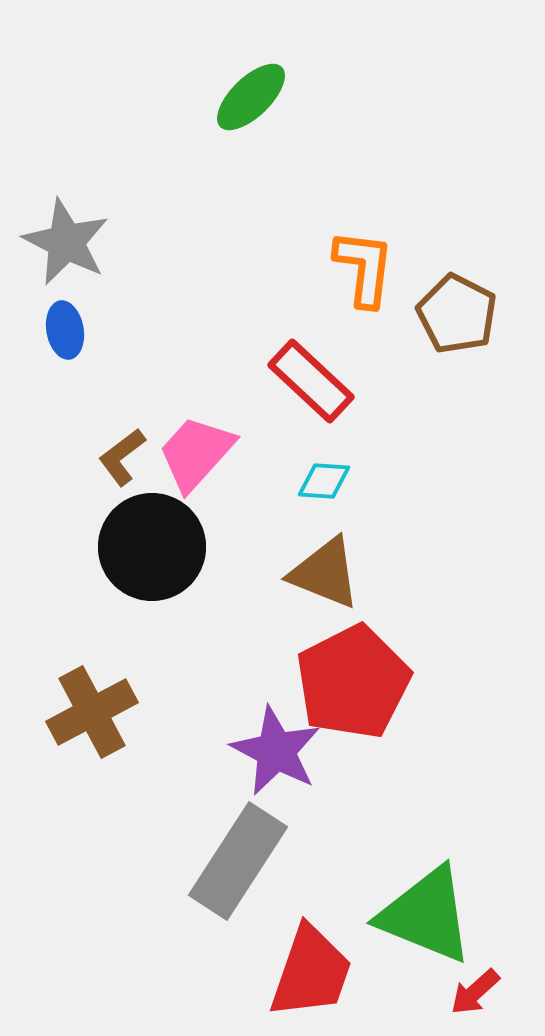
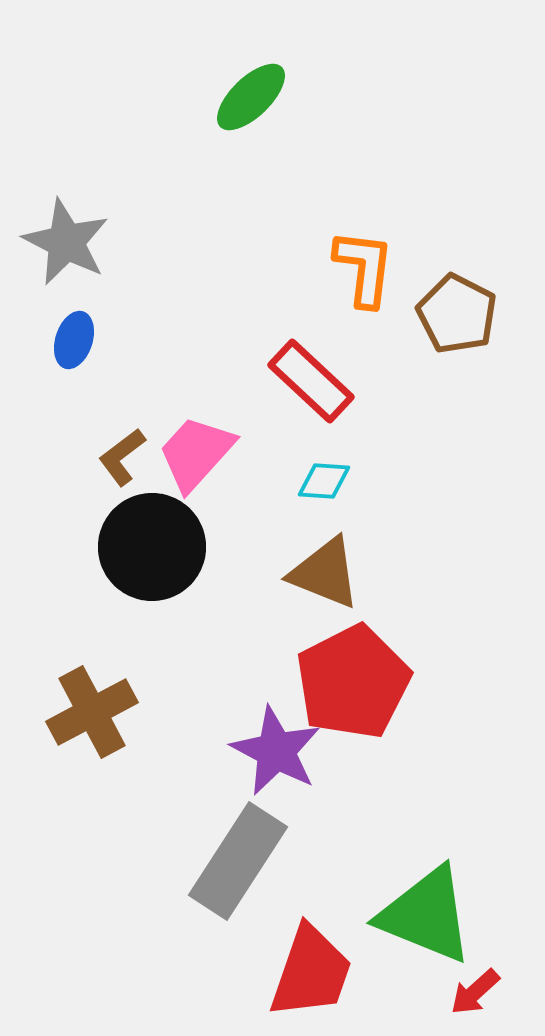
blue ellipse: moved 9 px right, 10 px down; rotated 28 degrees clockwise
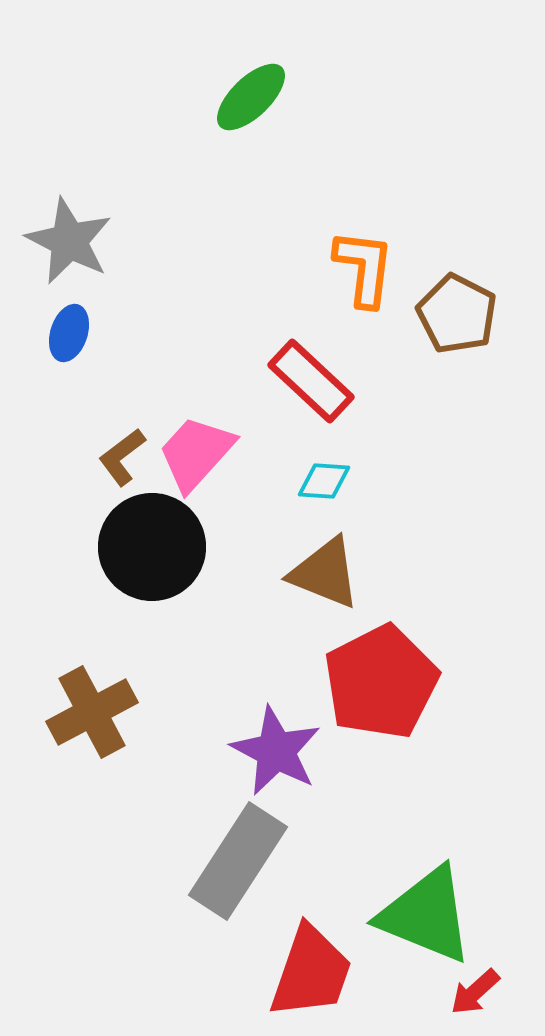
gray star: moved 3 px right, 1 px up
blue ellipse: moved 5 px left, 7 px up
red pentagon: moved 28 px right
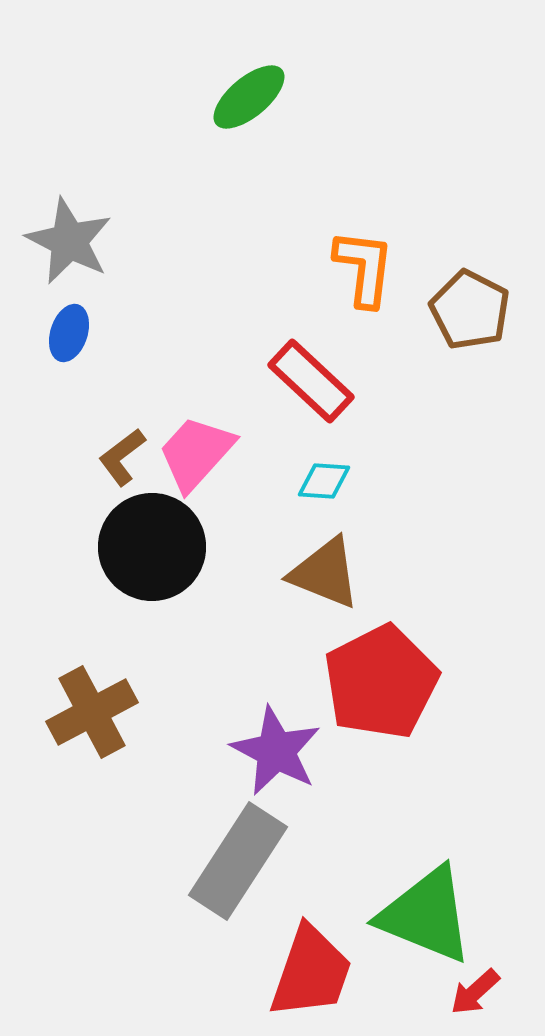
green ellipse: moved 2 px left; rotated 4 degrees clockwise
brown pentagon: moved 13 px right, 4 px up
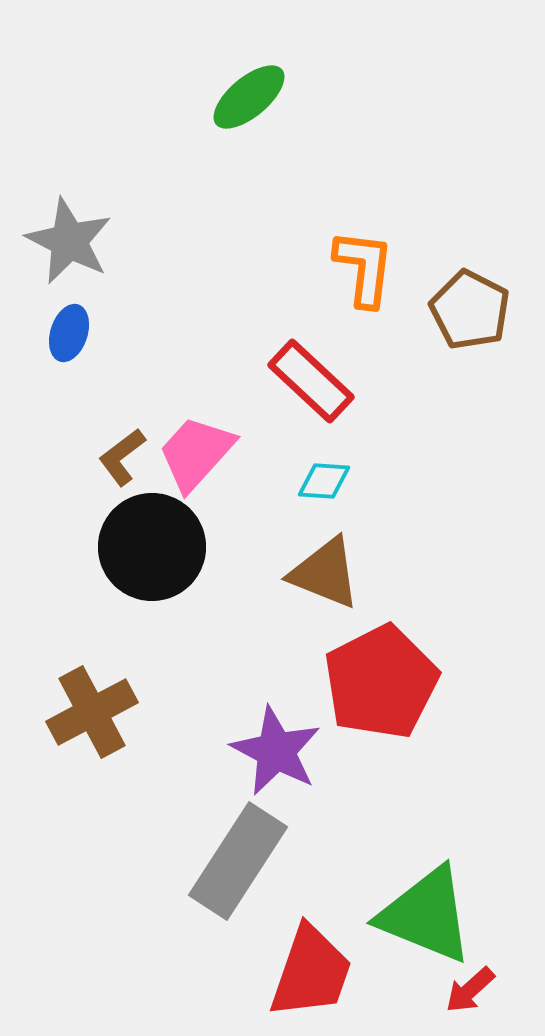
red arrow: moved 5 px left, 2 px up
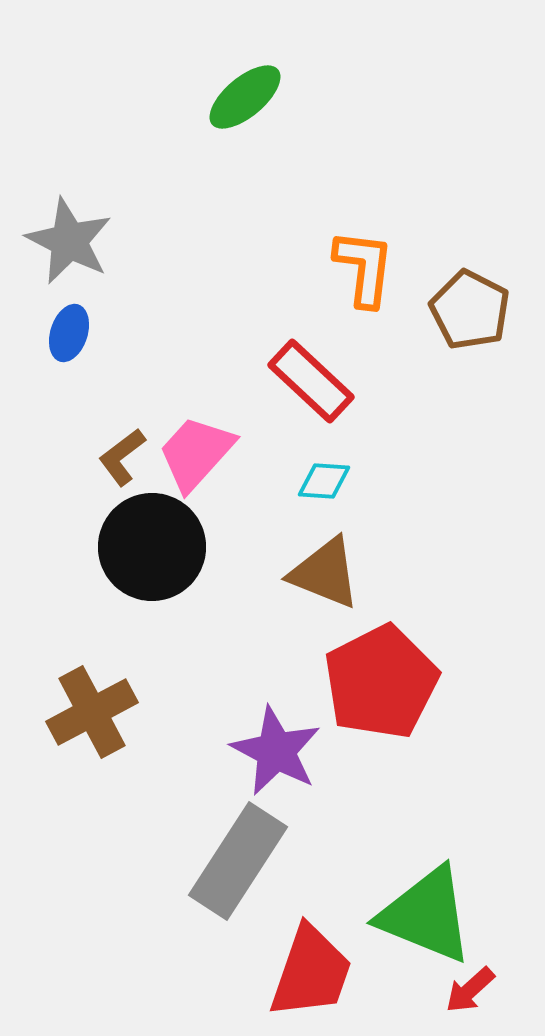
green ellipse: moved 4 px left
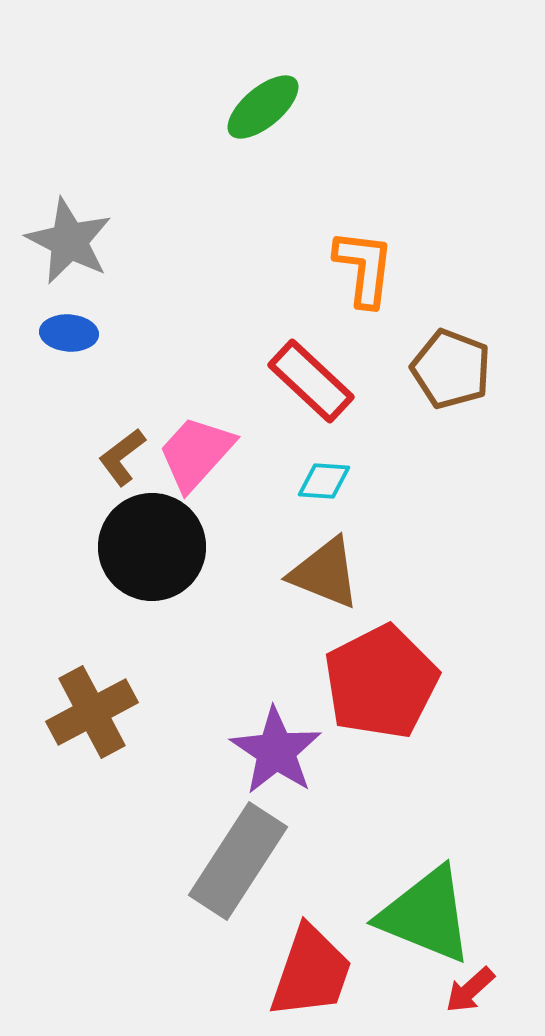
green ellipse: moved 18 px right, 10 px down
brown pentagon: moved 19 px left, 59 px down; rotated 6 degrees counterclockwise
blue ellipse: rotated 76 degrees clockwise
purple star: rotated 6 degrees clockwise
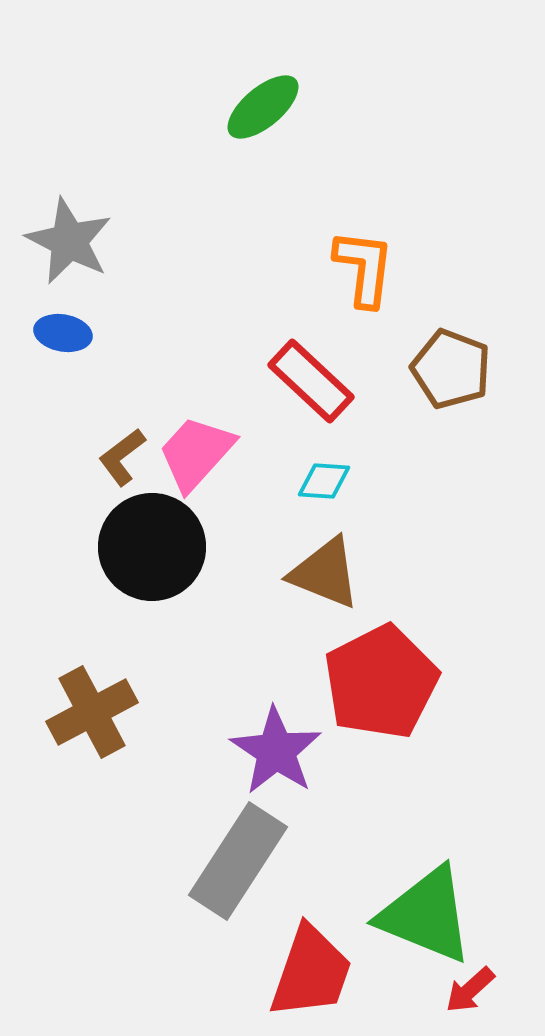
blue ellipse: moved 6 px left; rotated 6 degrees clockwise
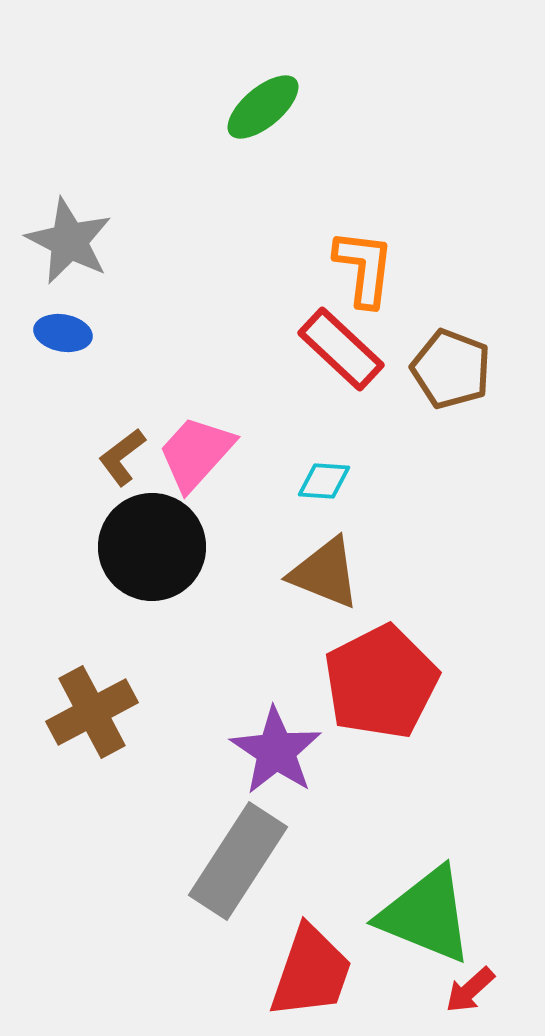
red rectangle: moved 30 px right, 32 px up
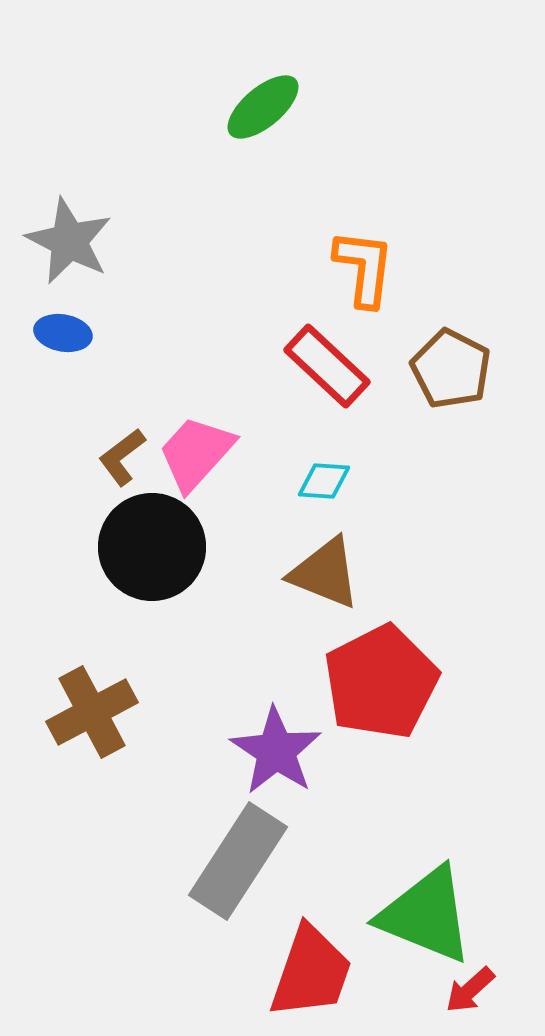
red rectangle: moved 14 px left, 17 px down
brown pentagon: rotated 6 degrees clockwise
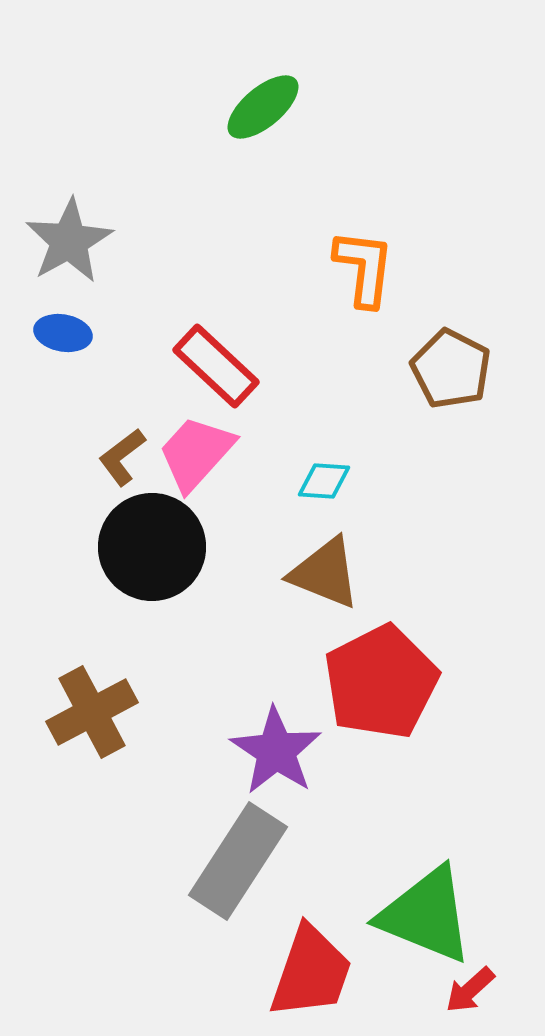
gray star: rotated 16 degrees clockwise
red rectangle: moved 111 px left
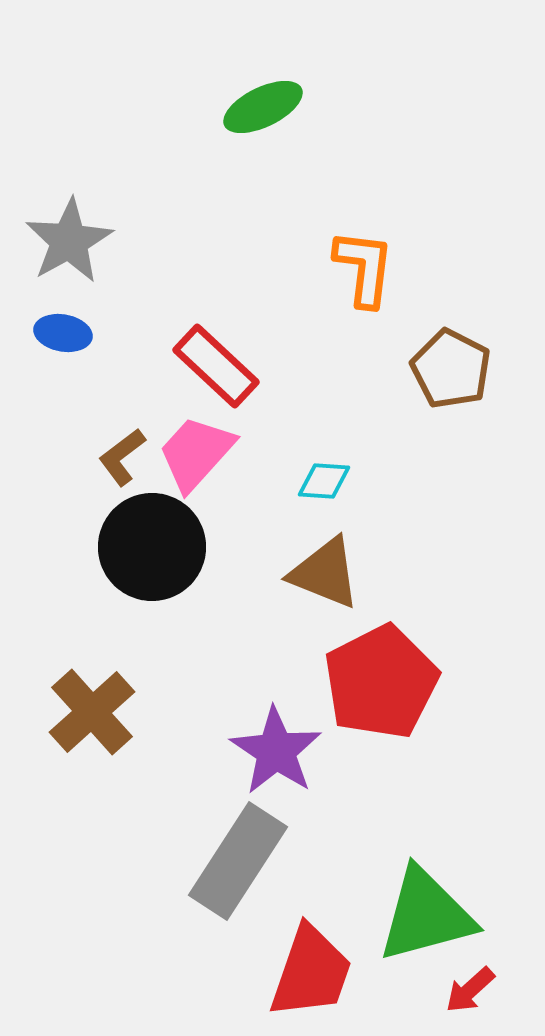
green ellipse: rotated 14 degrees clockwise
brown cross: rotated 14 degrees counterclockwise
green triangle: rotated 37 degrees counterclockwise
